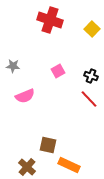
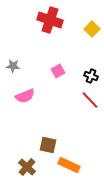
red line: moved 1 px right, 1 px down
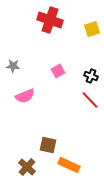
yellow square: rotated 28 degrees clockwise
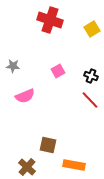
yellow square: rotated 14 degrees counterclockwise
orange rectangle: moved 5 px right; rotated 15 degrees counterclockwise
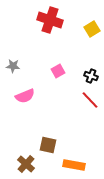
brown cross: moved 1 px left, 3 px up
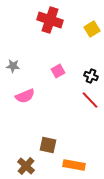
brown cross: moved 2 px down
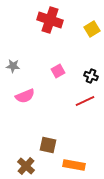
red line: moved 5 px left, 1 px down; rotated 72 degrees counterclockwise
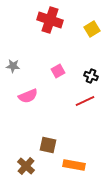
pink semicircle: moved 3 px right
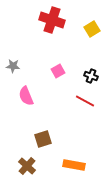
red cross: moved 2 px right
pink semicircle: moved 2 px left; rotated 90 degrees clockwise
red line: rotated 54 degrees clockwise
brown square: moved 5 px left, 6 px up; rotated 30 degrees counterclockwise
brown cross: moved 1 px right
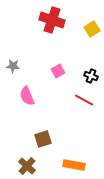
pink semicircle: moved 1 px right
red line: moved 1 px left, 1 px up
